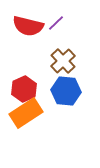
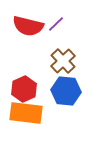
purple line: moved 1 px down
orange rectangle: rotated 40 degrees clockwise
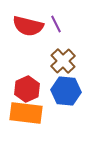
purple line: rotated 72 degrees counterclockwise
red hexagon: moved 3 px right
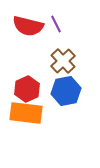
blue hexagon: rotated 16 degrees counterclockwise
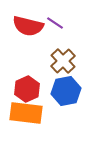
purple line: moved 1 px left, 1 px up; rotated 30 degrees counterclockwise
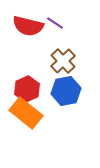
orange rectangle: rotated 32 degrees clockwise
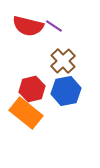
purple line: moved 1 px left, 3 px down
red hexagon: moved 5 px right; rotated 10 degrees clockwise
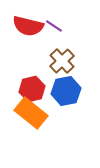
brown cross: moved 1 px left
orange rectangle: moved 5 px right
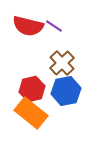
brown cross: moved 2 px down
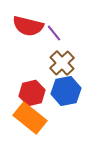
purple line: moved 7 px down; rotated 18 degrees clockwise
red hexagon: moved 4 px down
orange rectangle: moved 1 px left, 5 px down
